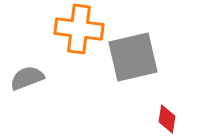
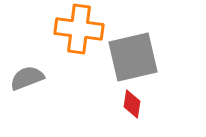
red diamond: moved 35 px left, 15 px up
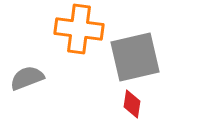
gray square: moved 2 px right
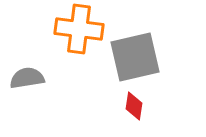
gray semicircle: rotated 12 degrees clockwise
red diamond: moved 2 px right, 2 px down
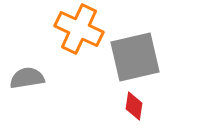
orange cross: rotated 18 degrees clockwise
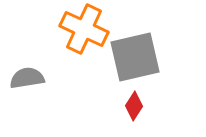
orange cross: moved 5 px right
red diamond: rotated 24 degrees clockwise
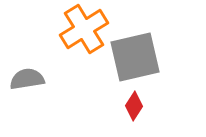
orange cross: rotated 33 degrees clockwise
gray semicircle: moved 1 px down
